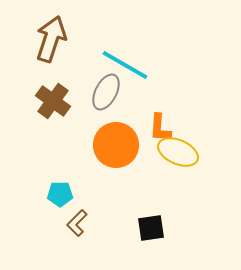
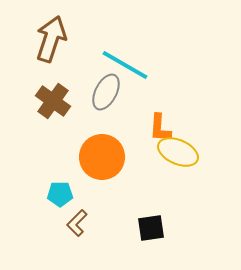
orange circle: moved 14 px left, 12 px down
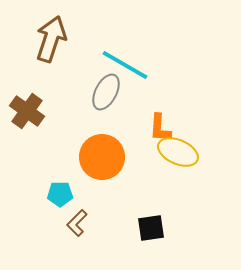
brown cross: moved 26 px left, 10 px down
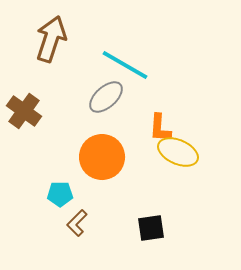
gray ellipse: moved 5 px down; rotated 21 degrees clockwise
brown cross: moved 3 px left
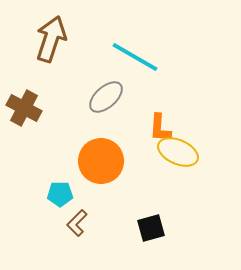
cyan line: moved 10 px right, 8 px up
brown cross: moved 3 px up; rotated 8 degrees counterclockwise
orange circle: moved 1 px left, 4 px down
black square: rotated 8 degrees counterclockwise
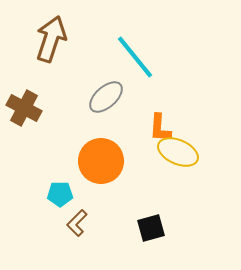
cyan line: rotated 21 degrees clockwise
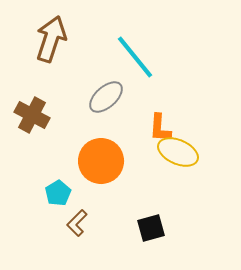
brown cross: moved 8 px right, 7 px down
cyan pentagon: moved 2 px left, 1 px up; rotated 30 degrees counterclockwise
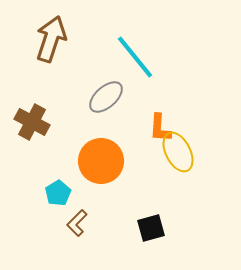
brown cross: moved 7 px down
yellow ellipse: rotated 39 degrees clockwise
